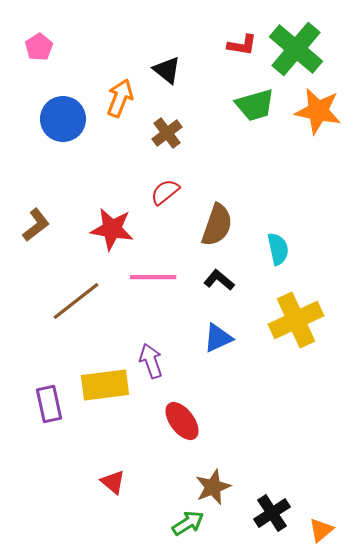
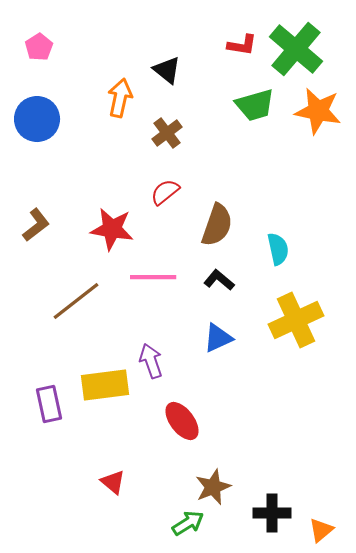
orange arrow: rotated 9 degrees counterclockwise
blue circle: moved 26 px left
black cross: rotated 33 degrees clockwise
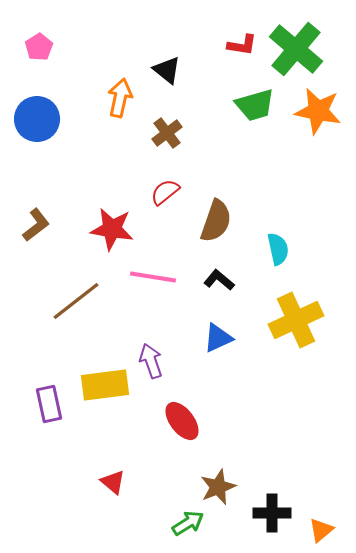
brown semicircle: moved 1 px left, 4 px up
pink line: rotated 9 degrees clockwise
brown star: moved 5 px right
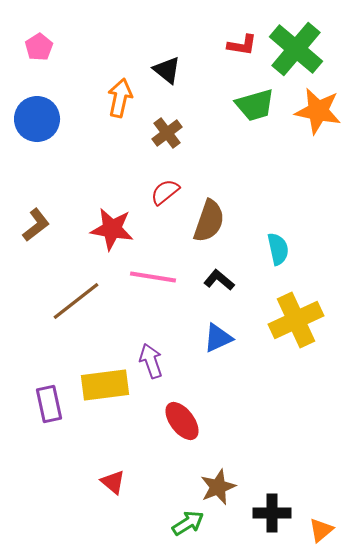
brown semicircle: moved 7 px left
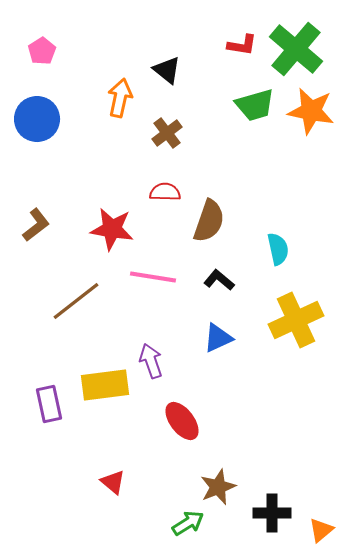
pink pentagon: moved 3 px right, 4 px down
orange star: moved 7 px left
red semicircle: rotated 40 degrees clockwise
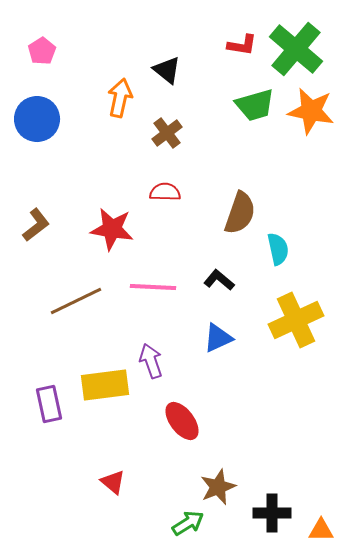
brown semicircle: moved 31 px right, 8 px up
pink line: moved 10 px down; rotated 6 degrees counterclockwise
brown line: rotated 12 degrees clockwise
orange triangle: rotated 40 degrees clockwise
